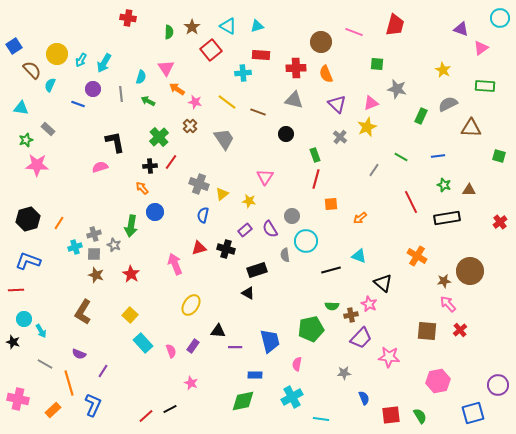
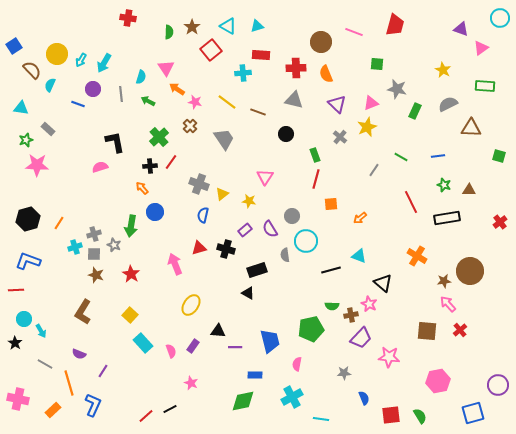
green rectangle at (421, 116): moved 6 px left, 5 px up
black star at (13, 342): moved 2 px right, 1 px down; rotated 16 degrees clockwise
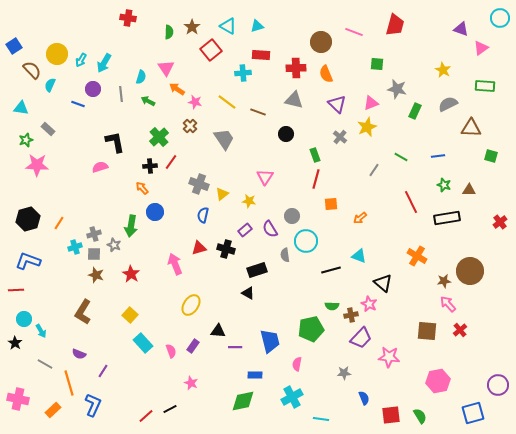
green square at (499, 156): moved 8 px left
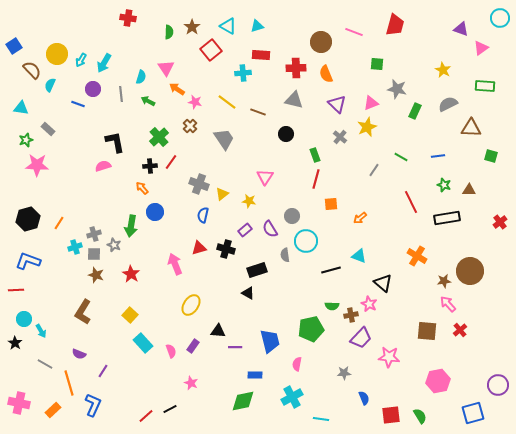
pink semicircle at (100, 167): moved 3 px right, 1 px up
pink cross at (18, 399): moved 1 px right, 4 px down
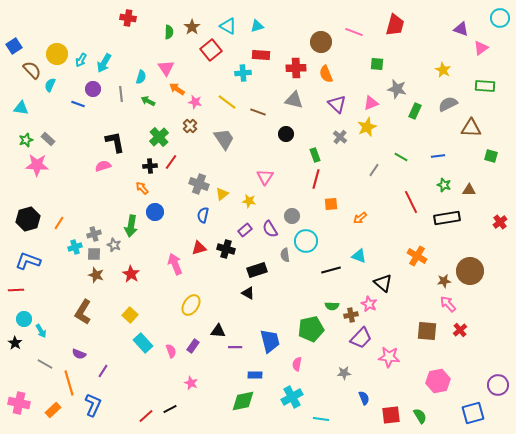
gray rectangle at (48, 129): moved 10 px down
